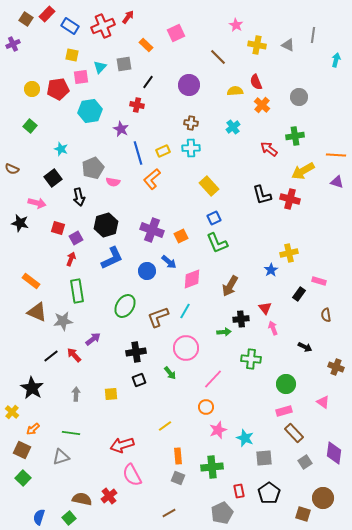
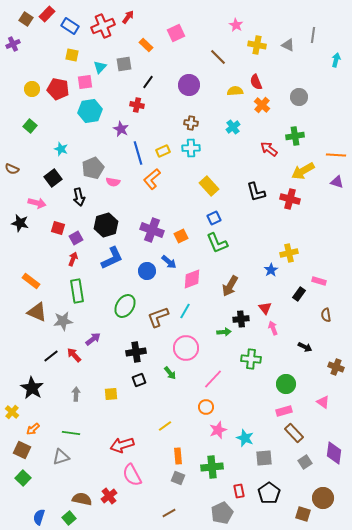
pink square at (81, 77): moved 4 px right, 5 px down
red pentagon at (58, 89): rotated 20 degrees clockwise
black L-shape at (262, 195): moved 6 px left, 3 px up
red arrow at (71, 259): moved 2 px right
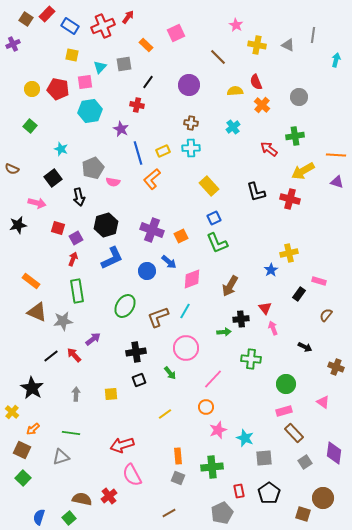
black star at (20, 223): moved 2 px left, 2 px down; rotated 24 degrees counterclockwise
brown semicircle at (326, 315): rotated 48 degrees clockwise
yellow line at (165, 426): moved 12 px up
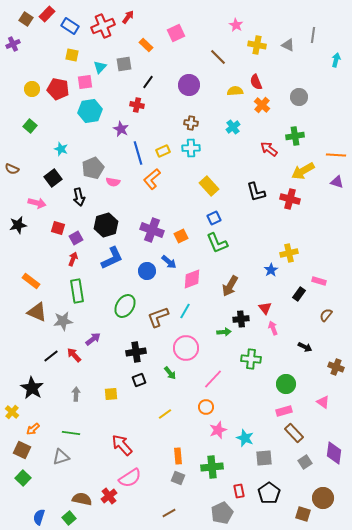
red arrow at (122, 445): rotated 65 degrees clockwise
pink semicircle at (132, 475): moved 2 px left, 3 px down; rotated 95 degrees counterclockwise
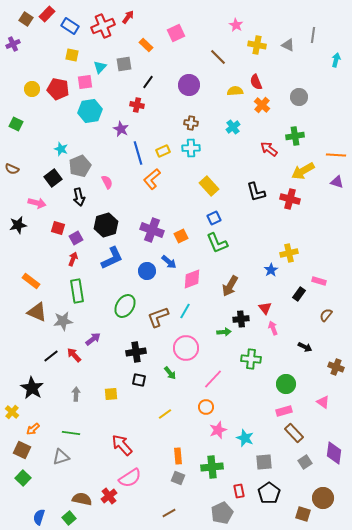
green square at (30, 126): moved 14 px left, 2 px up; rotated 16 degrees counterclockwise
gray pentagon at (93, 168): moved 13 px left, 2 px up
pink semicircle at (113, 182): moved 6 px left; rotated 128 degrees counterclockwise
black square at (139, 380): rotated 32 degrees clockwise
gray square at (264, 458): moved 4 px down
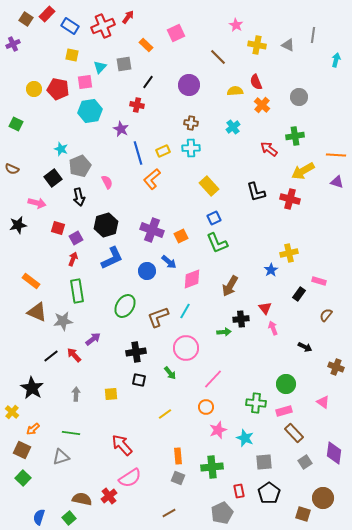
yellow circle at (32, 89): moved 2 px right
green cross at (251, 359): moved 5 px right, 44 px down
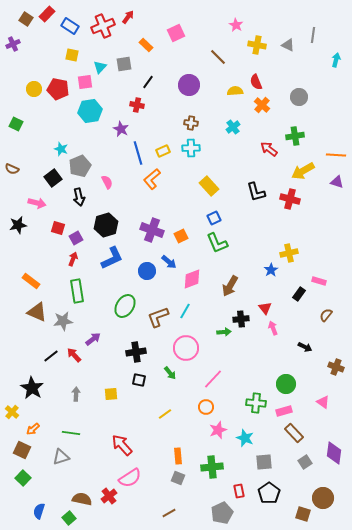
blue semicircle at (39, 517): moved 6 px up
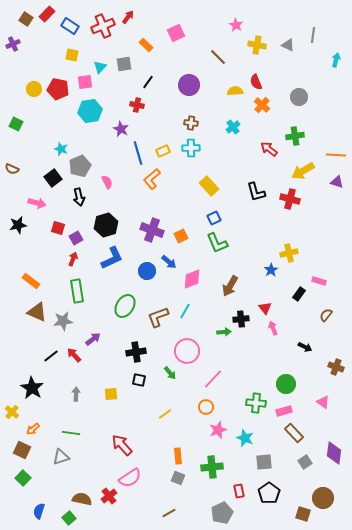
pink circle at (186, 348): moved 1 px right, 3 px down
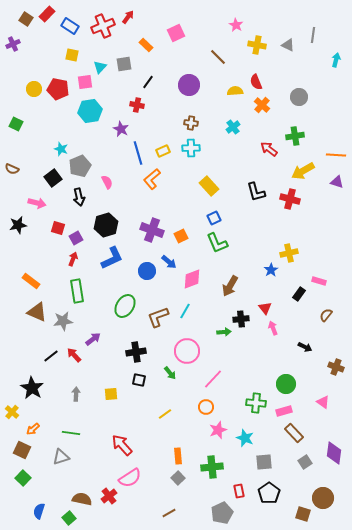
gray square at (178, 478): rotated 24 degrees clockwise
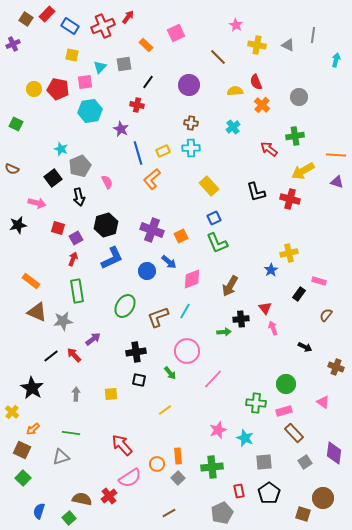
orange circle at (206, 407): moved 49 px left, 57 px down
yellow line at (165, 414): moved 4 px up
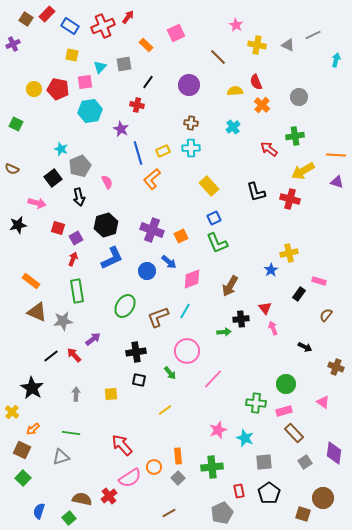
gray line at (313, 35): rotated 56 degrees clockwise
orange circle at (157, 464): moved 3 px left, 3 px down
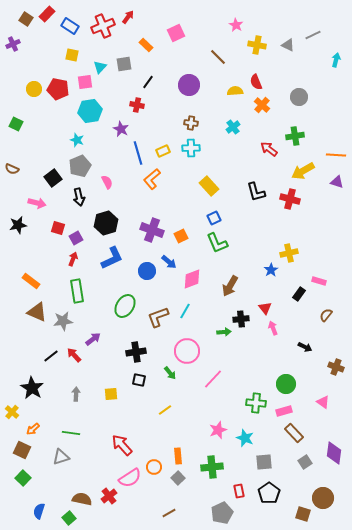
cyan star at (61, 149): moved 16 px right, 9 px up
black hexagon at (106, 225): moved 2 px up
